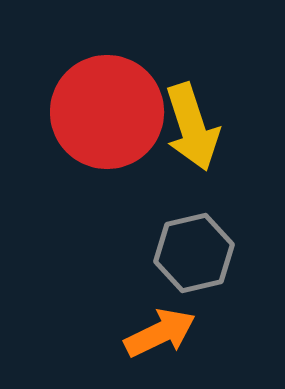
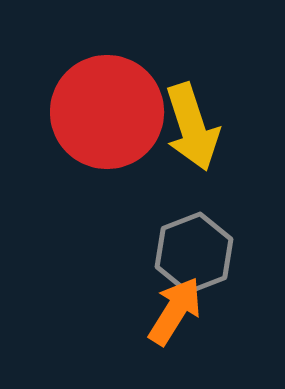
gray hexagon: rotated 8 degrees counterclockwise
orange arrow: moved 15 px right, 22 px up; rotated 32 degrees counterclockwise
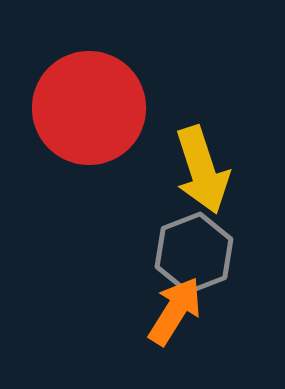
red circle: moved 18 px left, 4 px up
yellow arrow: moved 10 px right, 43 px down
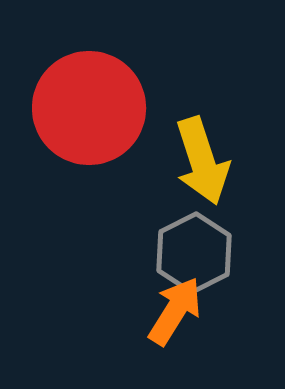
yellow arrow: moved 9 px up
gray hexagon: rotated 6 degrees counterclockwise
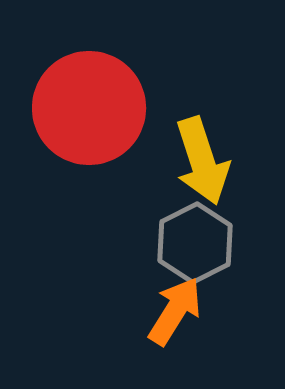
gray hexagon: moved 1 px right, 10 px up
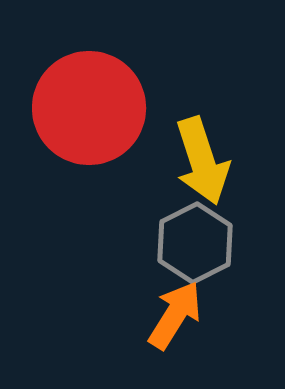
orange arrow: moved 4 px down
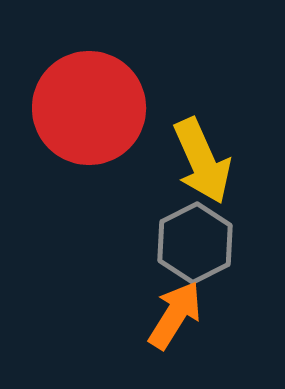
yellow arrow: rotated 6 degrees counterclockwise
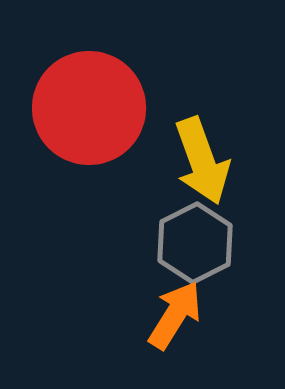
yellow arrow: rotated 4 degrees clockwise
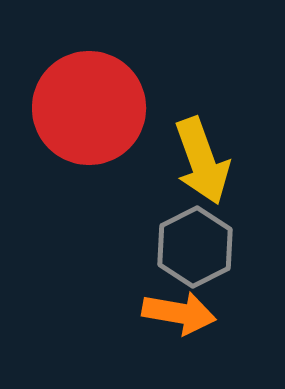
gray hexagon: moved 4 px down
orange arrow: moved 4 px right, 2 px up; rotated 68 degrees clockwise
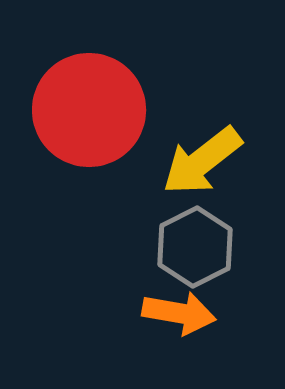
red circle: moved 2 px down
yellow arrow: rotated 72 degrees clockwise
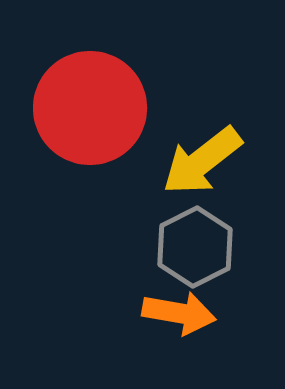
red circle: moved 1 px right, 2 px up
